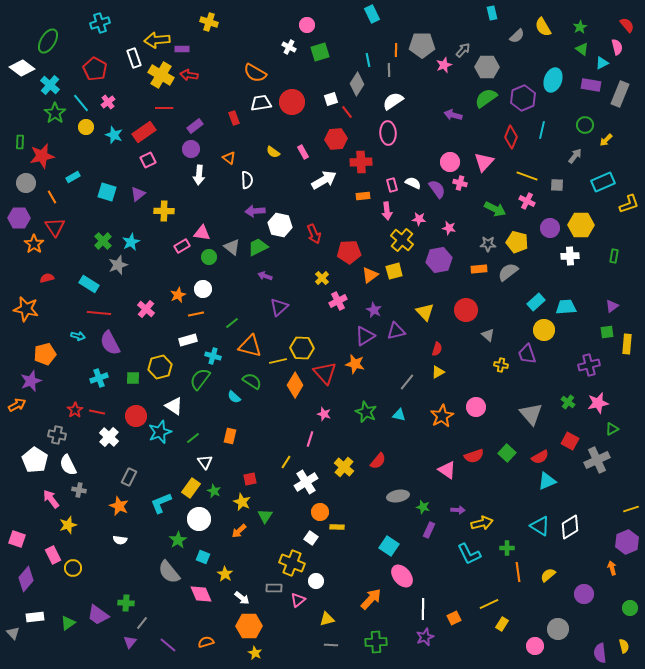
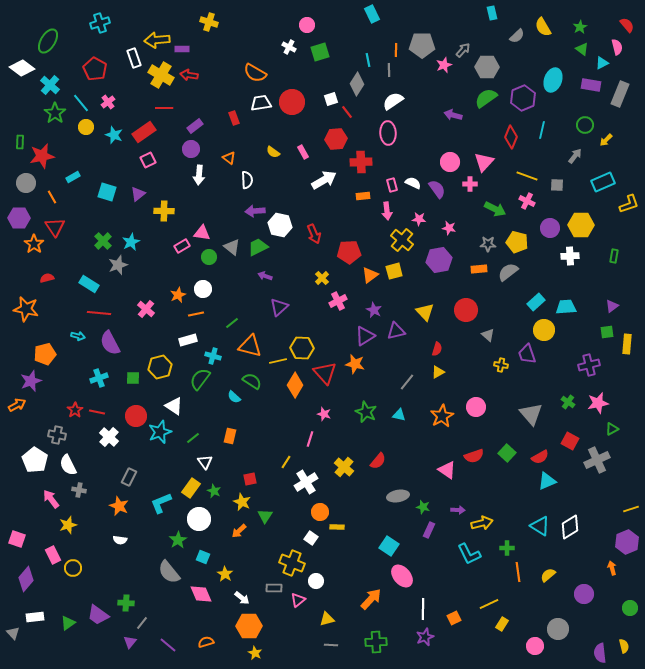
pink cross at (460, 183): moved 10 px right, 1 px down; rotated 16 degrees counterclockwise
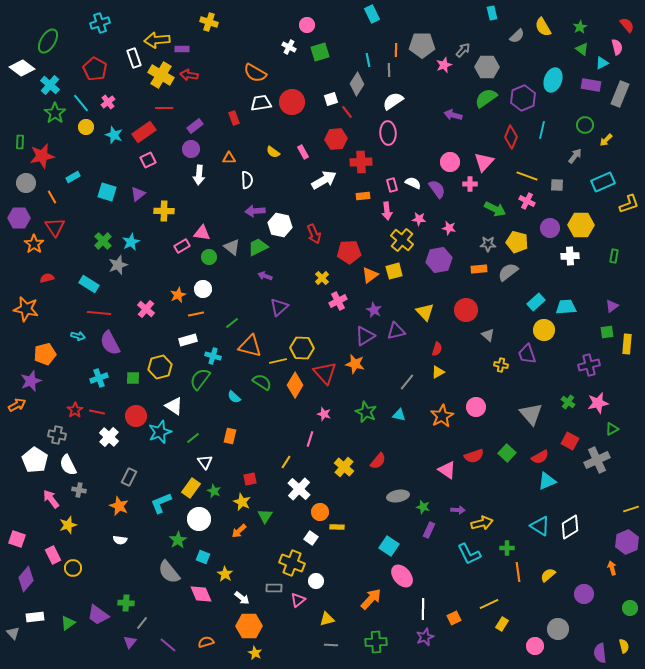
orange triangle at (229, 158): rotated 40 degrees counterclockwise
green semicircle at (252, 381): moved 10 px right, 1 px down
white cross at (306, 482): moved 7 px left, 7 px down; rotated 15 degrees counterclockwise
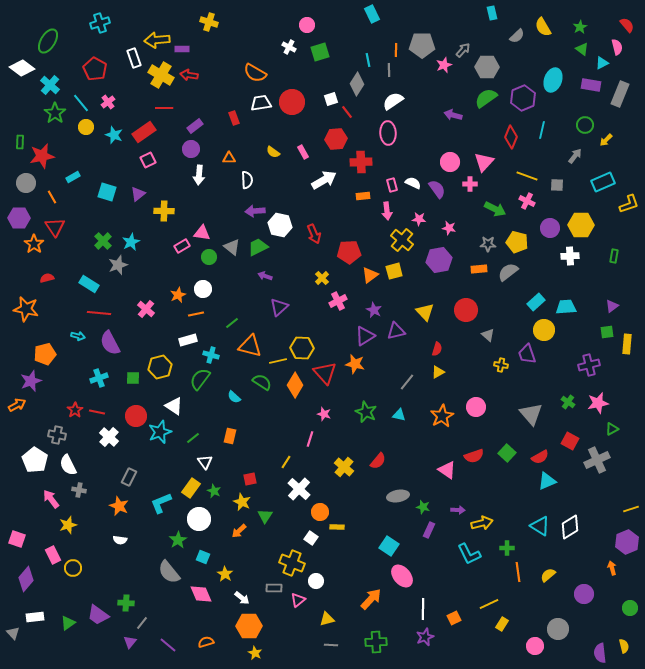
cyan cross at (213, 356): moved 2 px left, 1 px up
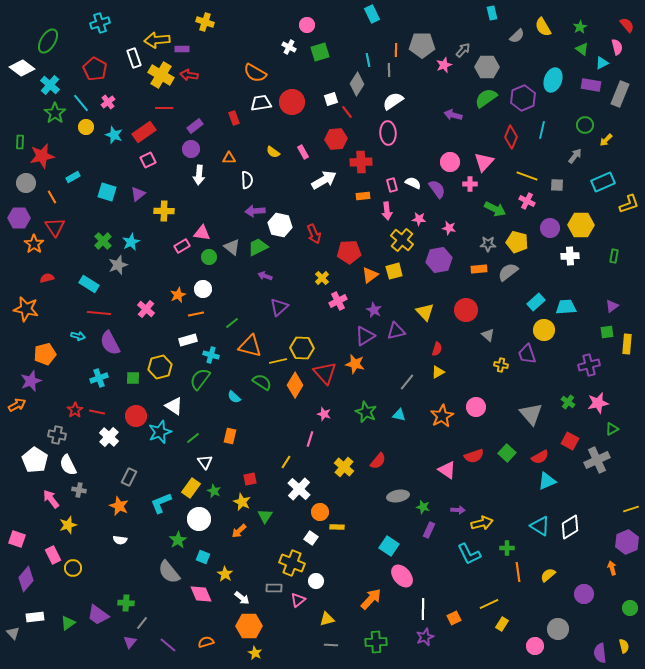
yellow cross at (209, 22): moved 4 px left
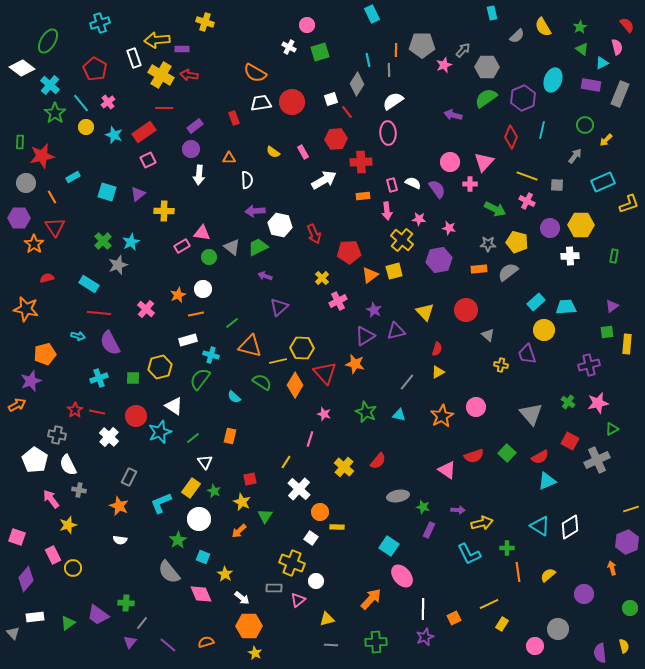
pink square at (17, 539): moved 2 px up
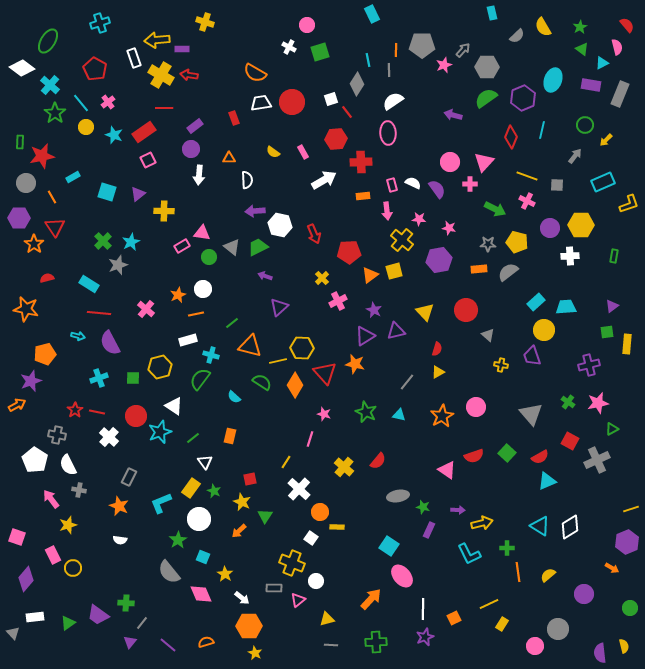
purple trapezoid at (527, 354): moved 5 px right, 2 px down
orange arrow at (612, 568): rotated 136 degrees clockwise
